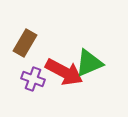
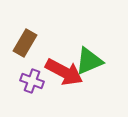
green triangle: moved 2 px up
purple cross: moved 1 px left, 2 px down
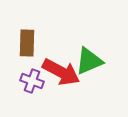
brown rectangle: moved 2 px right; rotated 28 degrees counterclockwise
red arrow: moved 3 px left
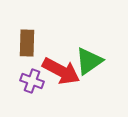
green triangle: rotated 12 degrees counterclockwise
red arrow: moved 1 px up
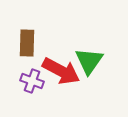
green triangle: rotated 20 degrees counterclockwise
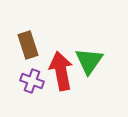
brown rectangle: moved 1 px right, 2 px down; rotated 20 degrees counterclockwise
red arrow: rotated 129 degrees counterclockwise
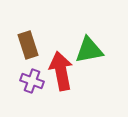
green triangle: moved 11 px up; rotated 44 degrees clockwise
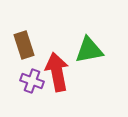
brown rectangle: moved 4 px left
red arrow: moved 4 px left, 1 px down
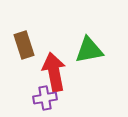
red arrow: moved 3 px left
purple cross: moved 13 px right, 17 px down; rotated 30 degrees counterclockwise
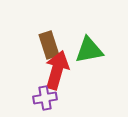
brown rectangle: moved 25 px right
red arrow: moved 3 px right, 2 px up; rotated 27 degrees clockwise
